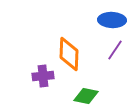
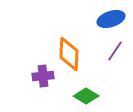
blue ellipse: moved 1 px left, 1 px up; rotated 20 degrees counterclockwise
purple line: moved 1 px down
green diamond: rotated 20 degrees clockwise
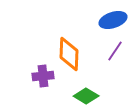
blue ellipse: moved 2 px right, 1 px down
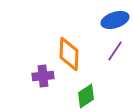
blue ellipse: moved 2 px right
green diamond: rotated 65 degrees counterclockwise
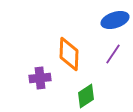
purple line: moved 2 px left, 3 px down
purple cross: moved 3 px left, 2 px down
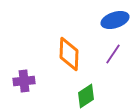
purple cross: moved 16 px left, 3 px down
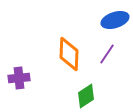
purple line: moved 6 px left
purple cross: moved 5 px left, 3 px up
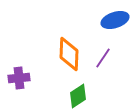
purple line: moved 4 px left, 4 px down
green diamond: moved 8 px left
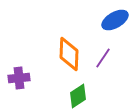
blue ellipse: rotated 12 degrees counterclockwise
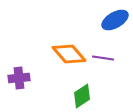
orange diamond: rotated 44 degrees counterclockwise
purple line: rotated 65 degrees clockwise
green diamond: moved 4 px right
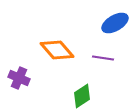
blue ellipse: moved 3 px down
orange diamond: moved 12 px left, 4 px up
purple cross: rotated 30 degrees clockwise
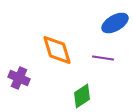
orange diamond: rotated 24 degrees clockwise
